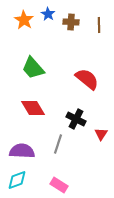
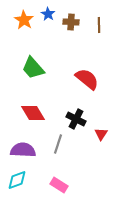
red diamond: moved 5 px down
purple semicircle: moved 1 px right, 1 px up
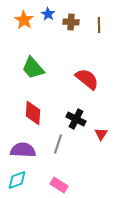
red diamond: rotated 35 degrees clockwise
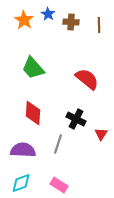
cyan diamond: moved 4 px right, 3 px down
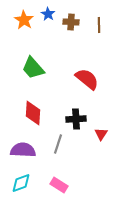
black cross: rotated 30 degrees counterclockwise
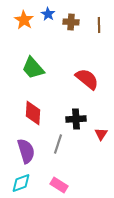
purple semicircle: moved 3 px right, 1 px down; rotated 70 degrees clockwise
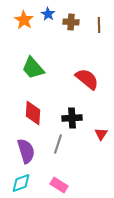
black cross: moved 4 px left, 1 px up
